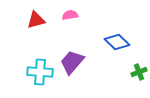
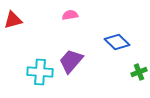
red triangle: moved 23 px left
purple trapezoid: moved 1 px left, 1 px up
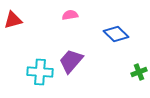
blue diamond: moved 1 px left, 8 px up
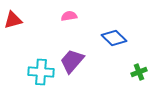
pink semicircle: moved 1 px left, 1 px down
blue diamond: moved 2 px left, 4 px down
purple trapezoid: moved 1 px right
cyan cross: moved 1 px right
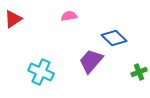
red triangle: moved 1 px up; rotated 18 degrees counterclockwise
purple trapezoid: moved 19 px right
cyan cross: rotated 20 degrees clockwise
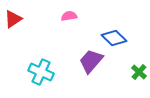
green cross: rotated 28 degrees counterclockwise
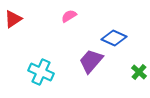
pink semicircle: rotated 21 degrees counterclockwise
blue diamond: rotated 20 degrees counterclockwise
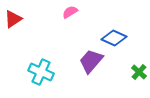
pink semicircle: moved 1 px right, 4 px up
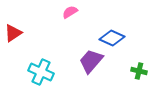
red triangle: moved 14 px down
blue diamond: moved 2 px left
green cross: moved 1 px up; rotated 28 degrees counterclockwise
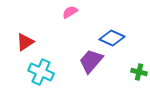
red triangle: moved 12 px right, 9 px down
green cross: moved 1 px down
